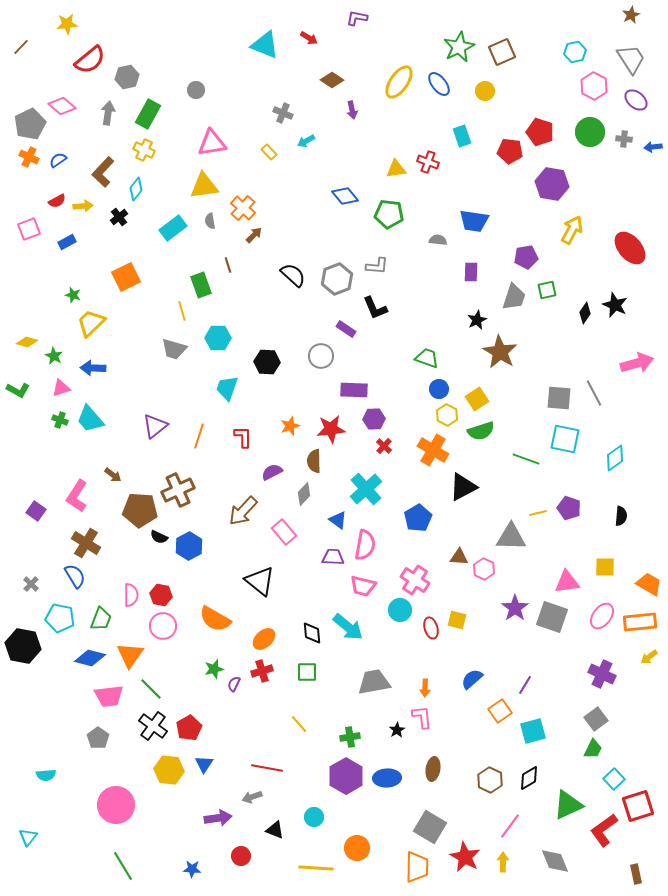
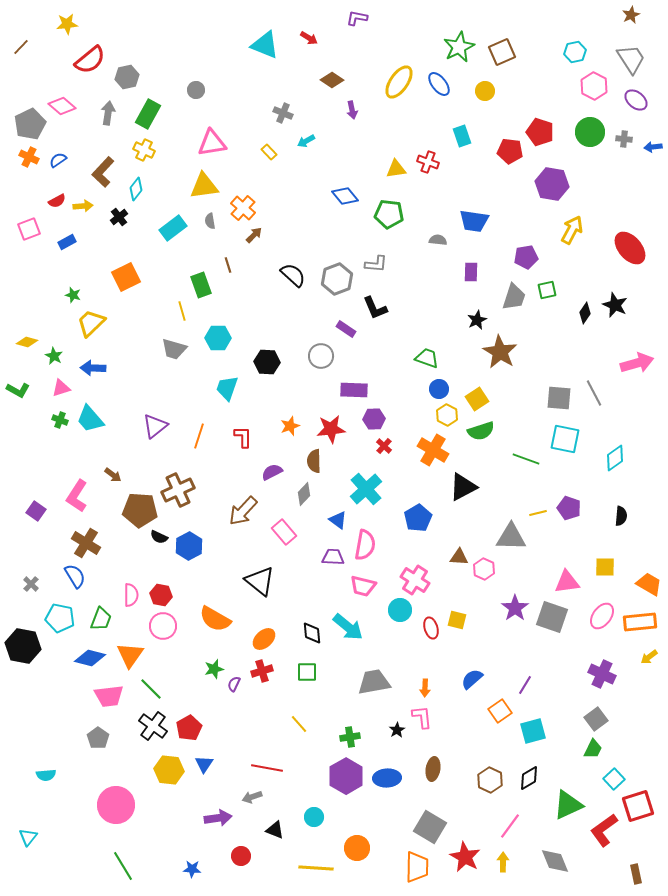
gray L-shape at (377, 266): moved 1 px left, 2 px up
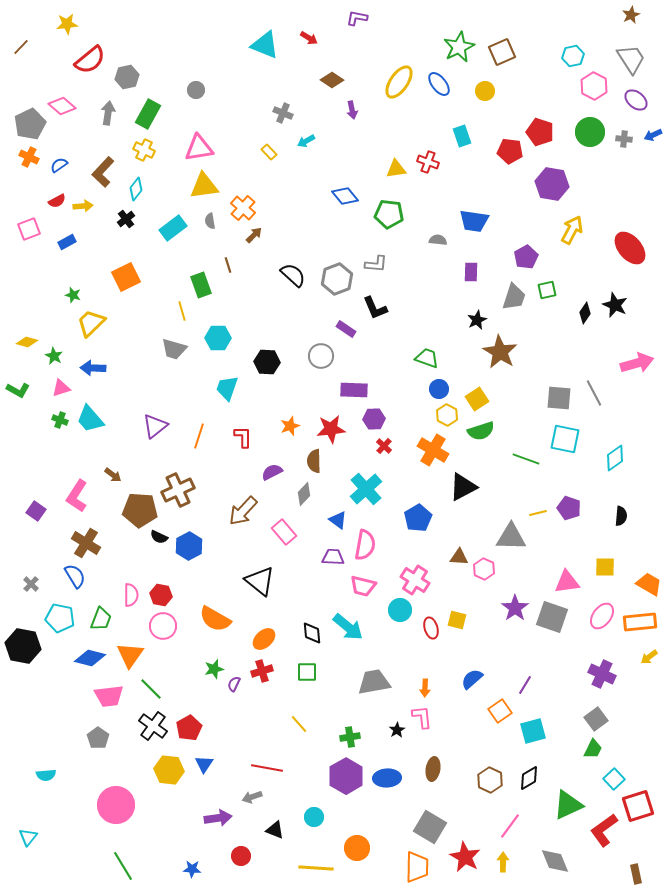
cyan hexagon at (575, 52): moved 2 px left, 4 px down
pink triangle at (212, 143): moved 13 px left, 5 px down
blue arrow at (653, 147): moved 12 px up; rotated 18 degrees counterclockwise
blue semicircle at (58, 160): moved 1 px right, 5 px down
black cross at (119, 217): moved 7 px right, 2 px down
purple pentagon at (526, 257): rotated 20 degrees counterclockwise
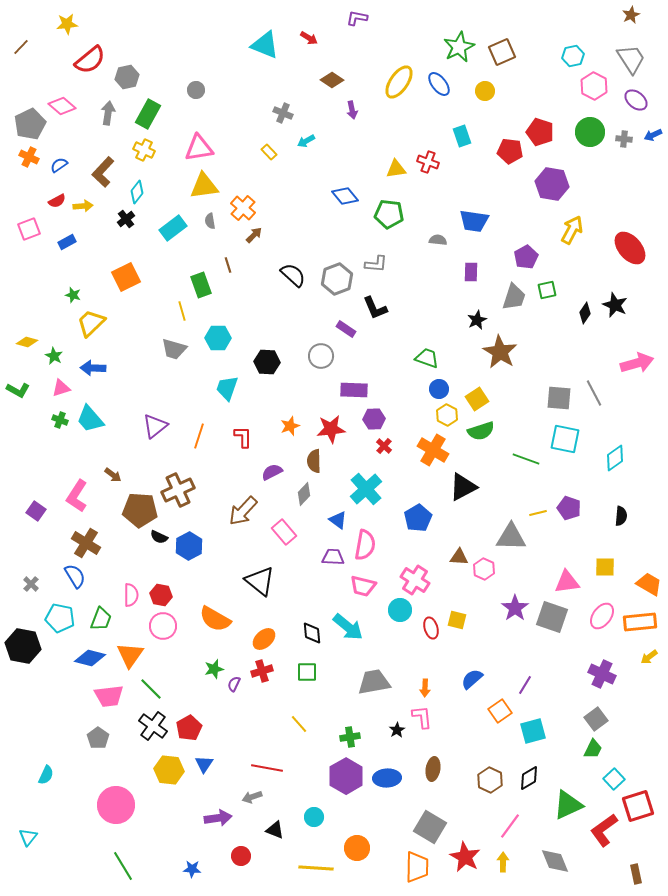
cyan diamond at (136, 189): moved 1 px right, 3 px down
cyan semicircle at (46, 775): rotated 60 degrees counterclockwise
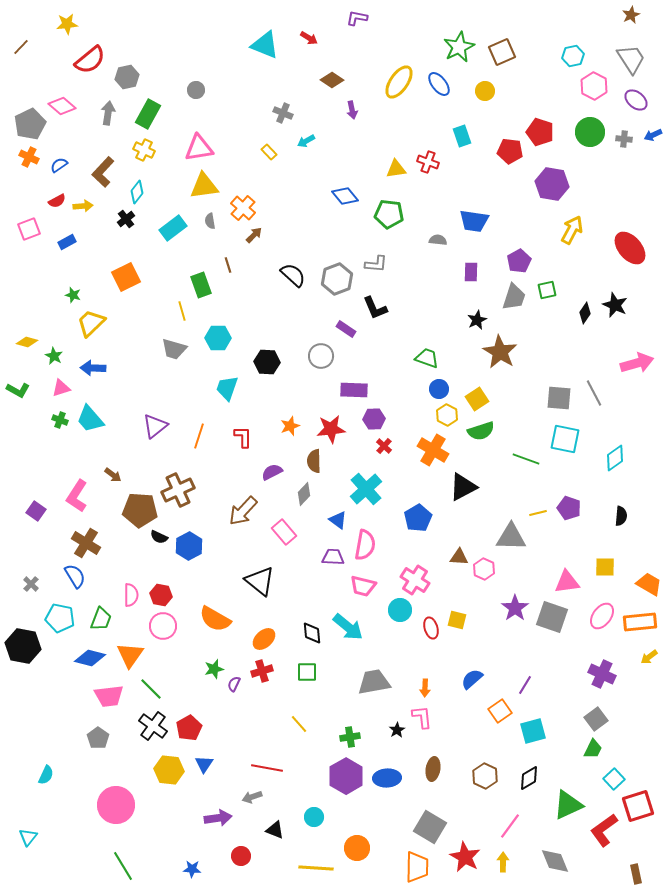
purple pentagon at (526, 257): moved 7 px left, 4 px down
brown hexagon at (490, 780): moved 5 px left, 4 px up
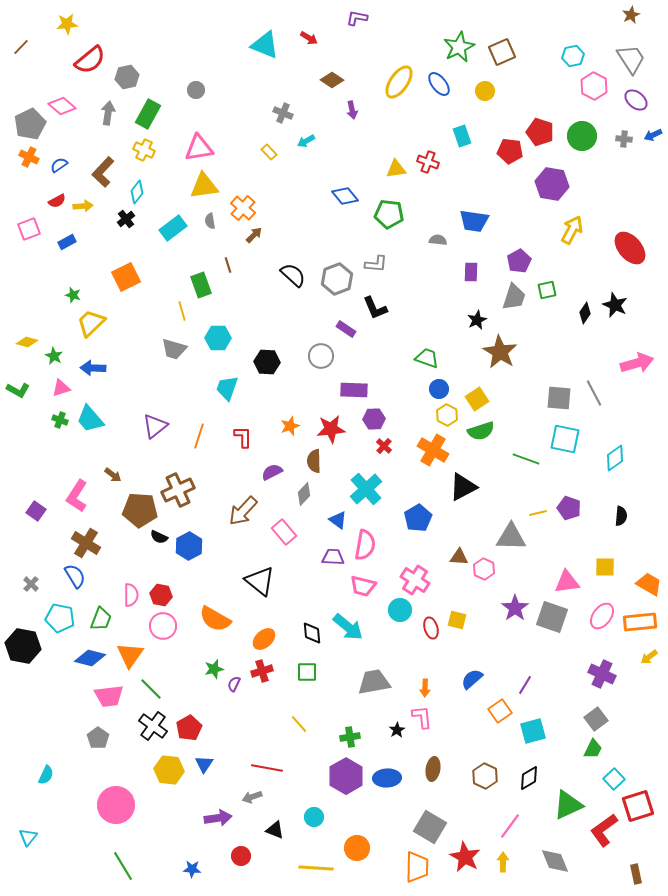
green circle at (590, 132): moved 8 px left, 4 px down
